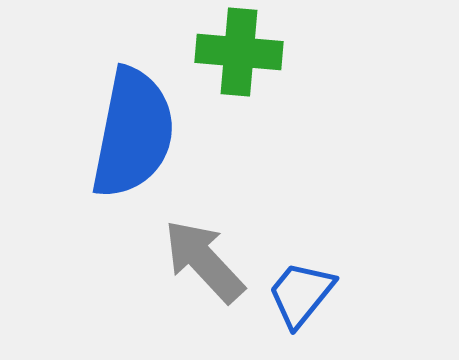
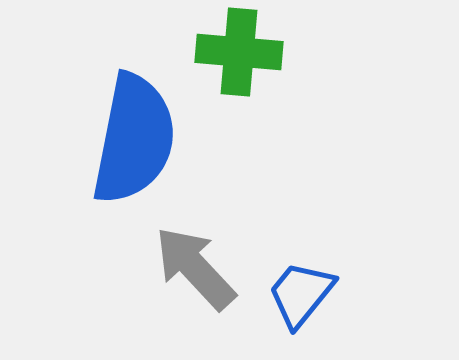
blue semicircle: moved 1 px right, 6 px down
gray arrow: moved 9 px left, 7 px down
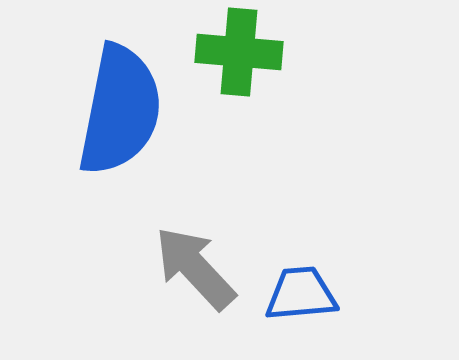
blue semicircle: moved 14 px left, 29 px up
blue trapezoid: rotated 46 degrees clockwise
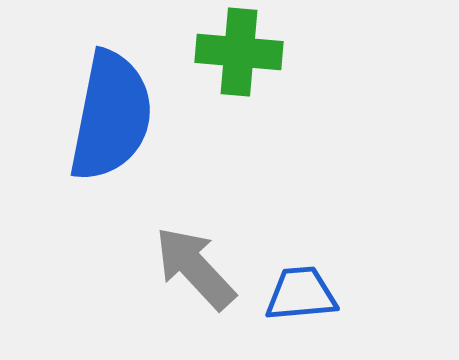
blue semicircle: moved 9 px left, 6 px down
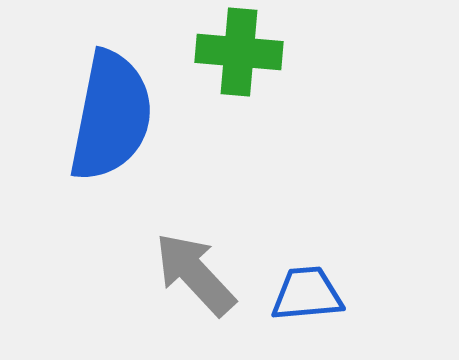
gray arrow: moved 6 px down
blue trapezoid: moved 6 px right
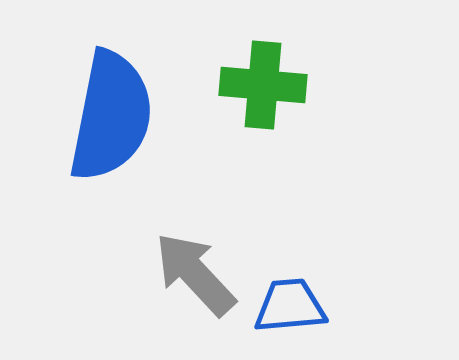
green cross: moved 24 px right, 33 px down
blue trapezoid: moved 17 px left, 12 px down
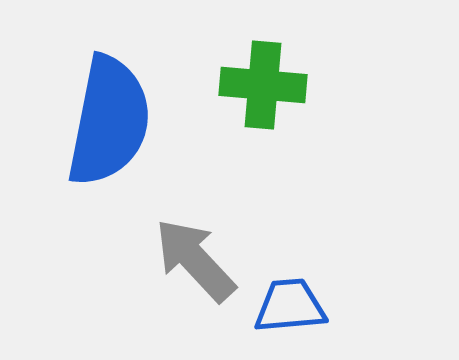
blue semicircle: moved 2 px left, 5 px down
gray arrow: moved 14 px up
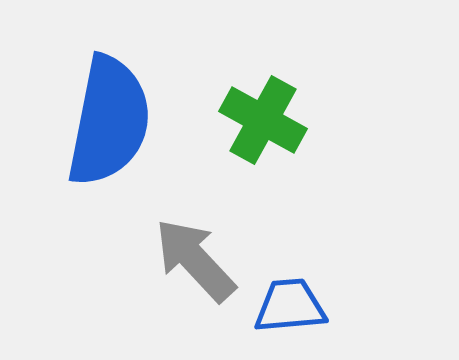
green cross: moved 35 px down; rotated 24 degrees clockwise
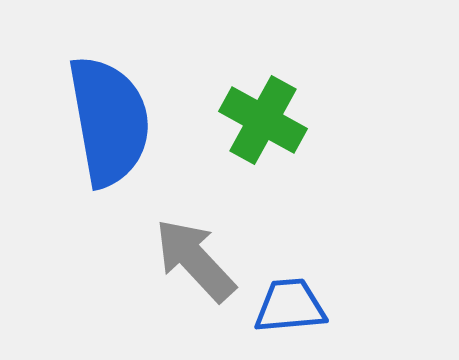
blue semicircle: rotated 21 degrees counterclockwise
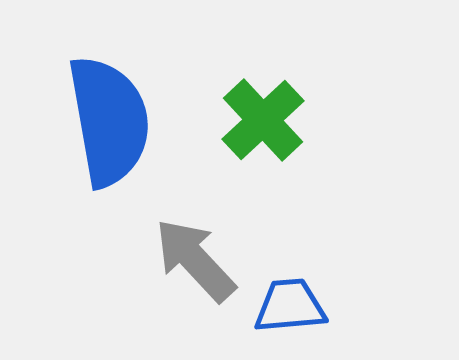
green cross: rotated 18 degrees clockwise
